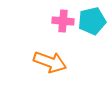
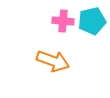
orange arrow: moved 3 px right, 1 px up
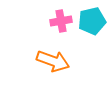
pink cross: moved 2 px left; rotated 15 degrees counterclockwise
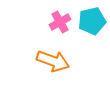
pink cross: moved 1 px left, 1 px down; rotated 20 degrees counterclockwise
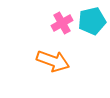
pink cross: moved 2 px right, 1 px down
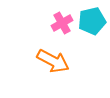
orange arrow: rotated 8 degrees clockwise
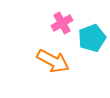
cyan pentagon: moved 17 px down; rotated 8 degrees counterclockwise
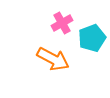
orange arrow: moved 2 px up
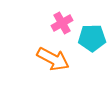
cyan pentagon: rotated 20 degrees clockwise
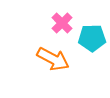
pink cross: rotated 15 degrees counterclockwise
